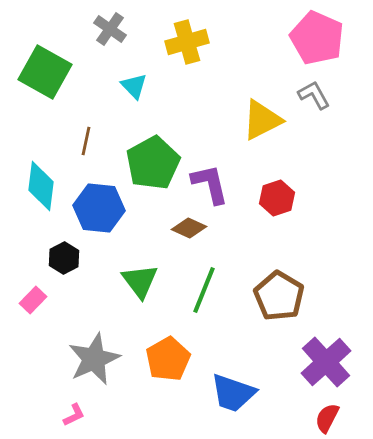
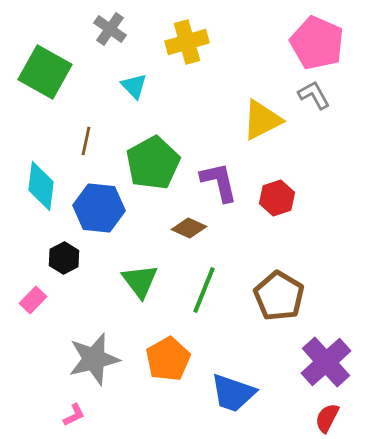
pink pentagon: moved 5 px down
purple L-shape: moved 9 px right, 2 px up
gray star: rotated 10 degrees clockwise
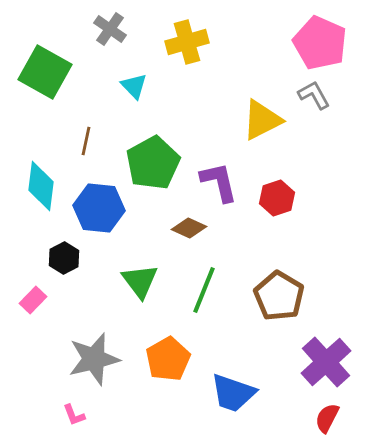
pink pentagon: moved 3 px right
pink L-shape: rotated 95 degrees clockwise
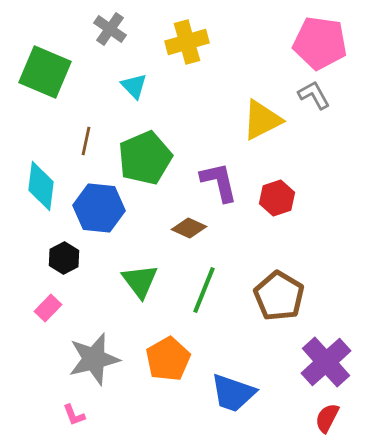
pink pentagon: rotated 16 degrees counterclockwise
green square: rotated 6 degrees counterclockwise
green pentagon: moved 8 px left, 5 px up; rotated 6 degrees clockwise
pink rectangle: moved 15 px right, 8 px down
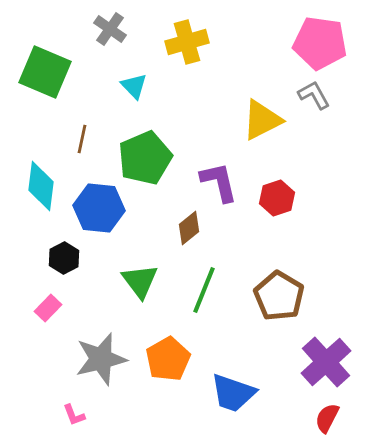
brown line: moved 4 px left, 2 px up
brown diamond: rotated 64 degrees counterclockwise
gray star: moved 7 px right
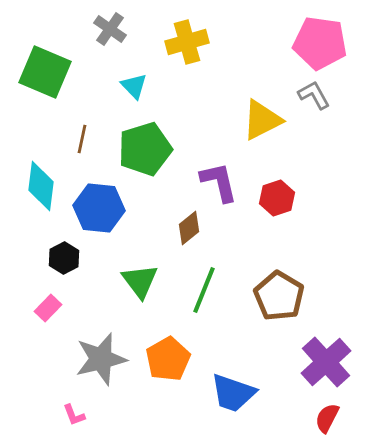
green pentagon: moved 9 px up; rotated 6 degrees clockwise
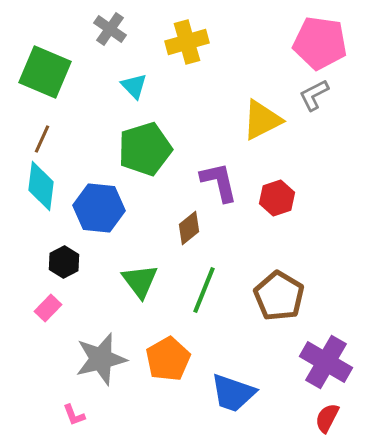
gray L-shape: rotated 88 degrees counterclockwise
brown line: moved 40 px left; rotated 12 degrees clockwise
black hexagon: moved 4 px down
purple cross: rotated 18 degrees counterclockwise
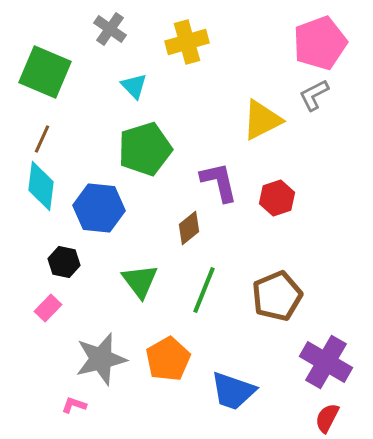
pink pentagon: rotated 28 degrees counterclockwise
black hexagon: rotated 20 degrees counterclockwise
brown pentagon: moved 2 px left; rotated 18 degrees clockwise
blue trapezoid: moved 2 px up
pink L-shape: moved 10 px up; rotated 130 degrees clockwise
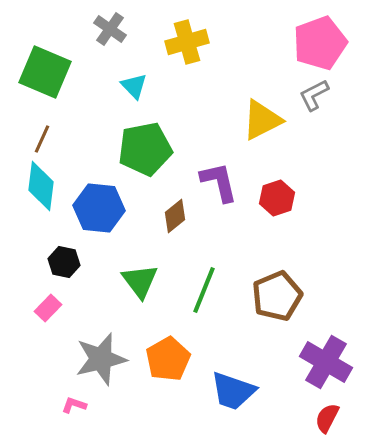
green pentagon: rotated 6 degrees clockwise
brown diamond: moved 14 px left, 12 px up
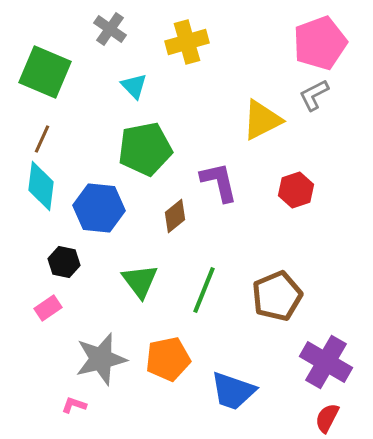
red hexagon: moved 19 px right, 8 px up
pink rectangle: rotated 12 degrees clockwise
orange pentagon: rotated 18 degrees clockwise
